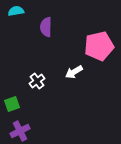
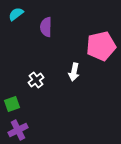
cyan semicircle: moved 3 px down; rotated 28 degrees counterclockwise
pink pentagon: moved 2 px right
white arrow: rotated 48 degrees counterclockwise
white cross: moved 1 px left, 1 px up
purple cross: moved 2 px left, 1 px up
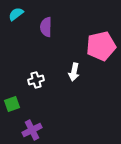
white cross: rotated 21 degrees clockwise
purple cross: moved 14 px right
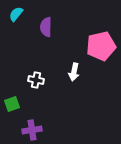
cyan semicircle: rotated 14 degrees counterclockwise
white cross: rotated 28 degrees clockwise
purple cross: rotated 18 degrees clockwise
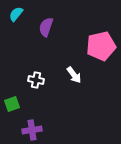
purple semicircle: rotated 18 degrees clockwise
white arrow: moved 3 px down; rotated 48 degrees counterclockwise
